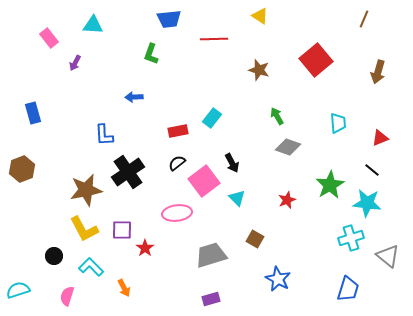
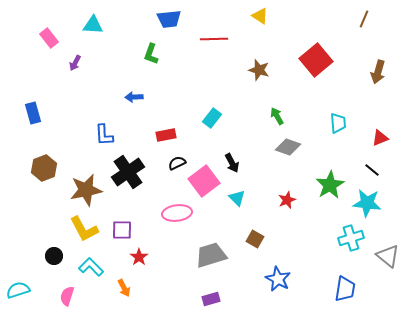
red rectangle at (178, 131): moved 12 px left, 4 px down
black semicircle at (177, 163): rotated 12 degrees clockwise
brown hexagon at (22, 169): moved 22 px right, 1 px up
red star at (145, 248): moved 6 px left, 9 px down
blue trapezoid at (348, 289): moved 3 px left; rotated 8 degrees counterclockwise
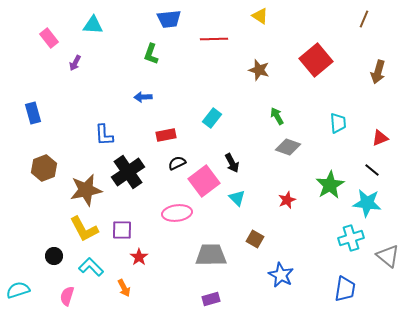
blue arrow at (134, 97): moved 9 px right
gray trapezoid at (211, 255): rotated 16 degrees clockwise
blue star at (278, 279): moved 3 px right, 4 px up
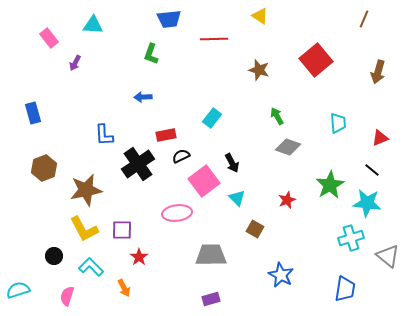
black semicircle at (177, 163): moved 4 px right, 7 px up
black cross at (128, 172): moved 10 px right, 8 px up
brown square at (255, 239): moved 10 px up
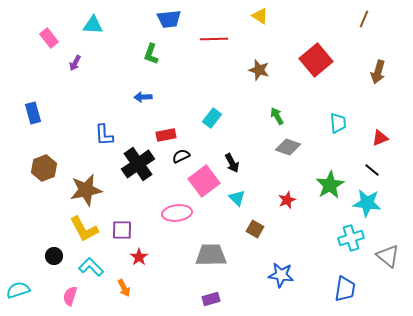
blue star at (281, 275): rotated 20 degrees counterclockwise
pink semicircle at (67, 296): moved 3 px right
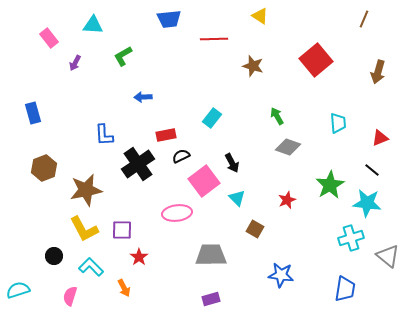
green L-shape at (151, 54): moved 28 px left, 2 px down; rotated 40 degrees clockwise
brown star at (259, 70): moved 6 px left, 4 px up
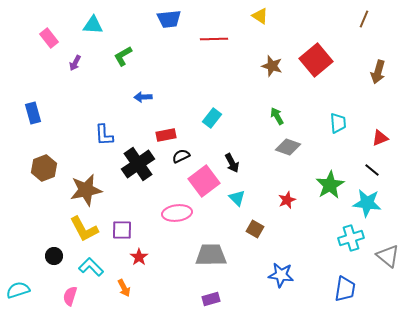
brown star at (253, 66): moved 19 px right
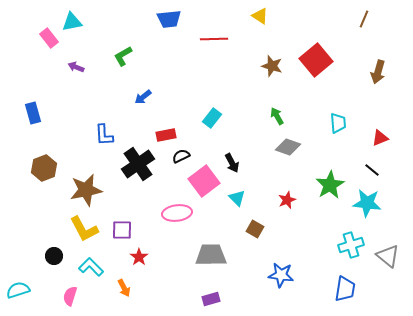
cyan triangle at (93, 25): moved 21 px left, 3 px up; rotated 15 degrees counterclockwise
purple arrow at (75, 63): moved 1 px right, 4 px down; rotated 84 degrees clockwise
blue arrow at (143, 97): rotated 36 degrees counterclockwise
cyan cross at (351, 238): moved 7 px down
